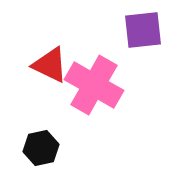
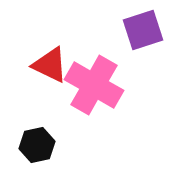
purple square: rotated 12 degrees counterclockwise
black hexagon: moved 4 px left, 3 px up
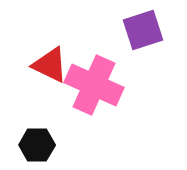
pink cross: rotated 6 degrees counterclockwise
black hexagon: rotated 12 degrees clockwise
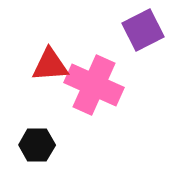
purple square: rotated 9 degrees counterclockwise
red triangle: rotated 30 degrees counterclockwise
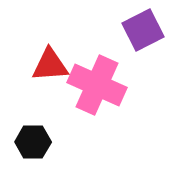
pink cross: moved 3 px right
black hexagon: moved 4 px left, 3 px up
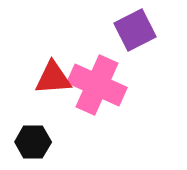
purple square: moved 8 px left
red triangle: moved 3 px right, 13 px down
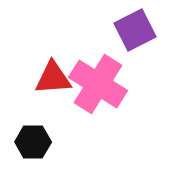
pink cross: moved 1 px right, 1 px up; rotated 8 degrees clockwise
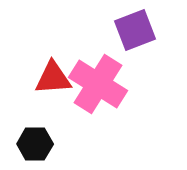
purple square: rotated 6 degrees clockwise
black hexagon: moved 2 px right, 2 px down
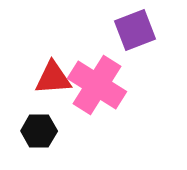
pink cross: moved 1 px left, 1 px down
black hexagon: moved 4 px right, 13 px up
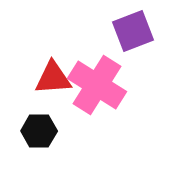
purple square: moved 2 px left, 1 px down
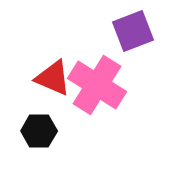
red triangle: rotated 27 degrees clockwise
